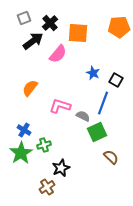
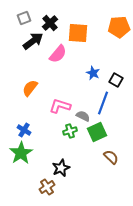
green cross: moved 26 px right, 14 px up
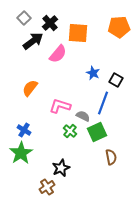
gray square: rotated 24 degrees counterclockwise
green cross: rotated 32 degrees counterclockwise
brown semicircle: rotated 35 degrees clockwise
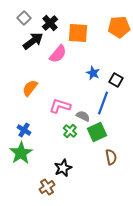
black star: moved 2 px right
